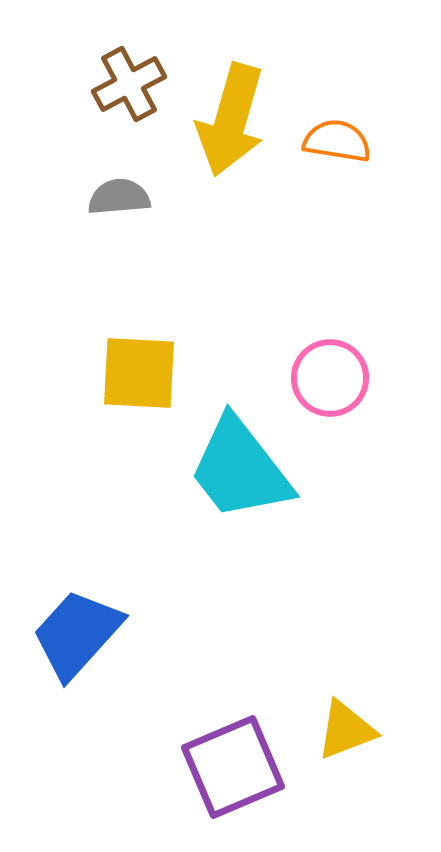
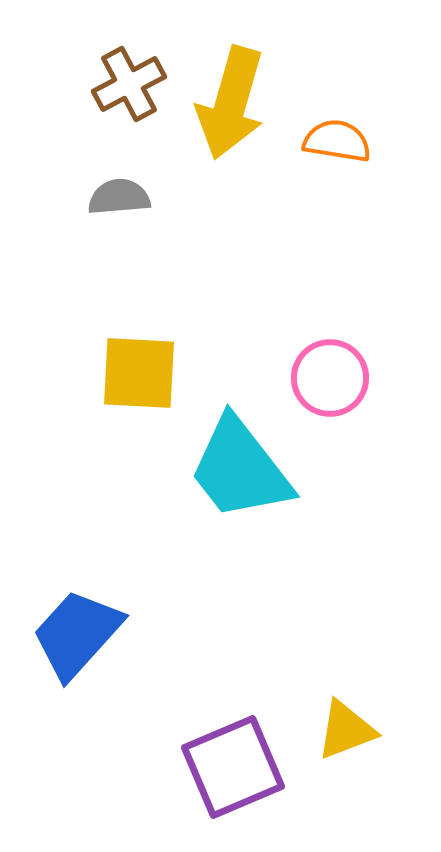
yellow arrow: moved 17 px up
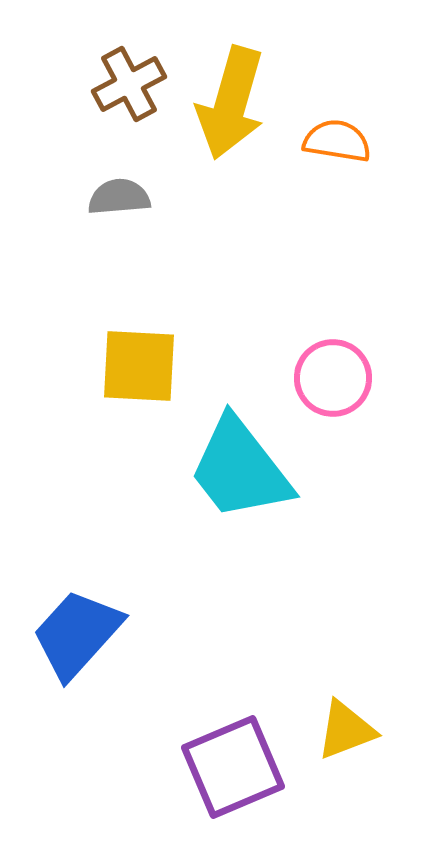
yellow square: moved 7 px up
pink circle: moved 3 px right
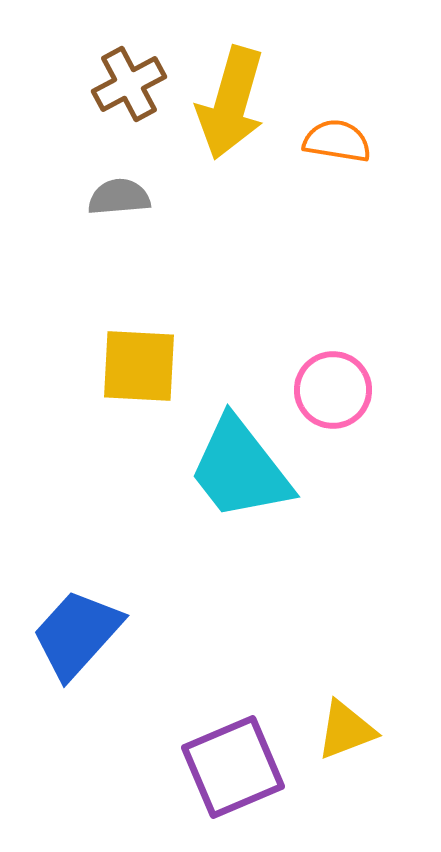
pink circle: moved 12 px down
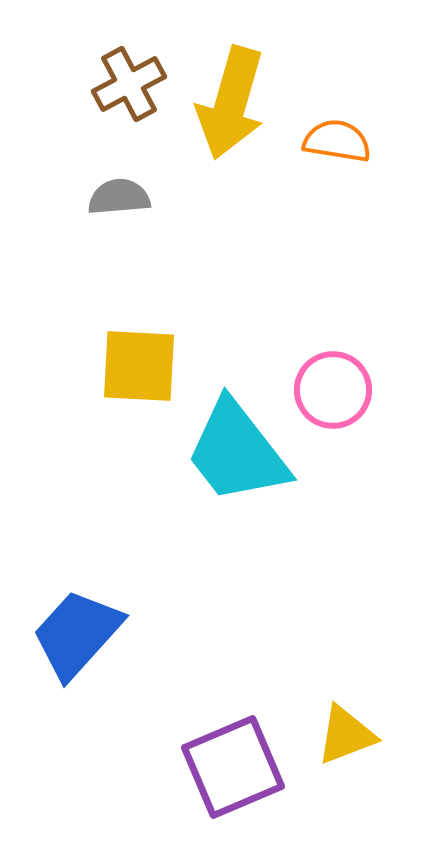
cyan trapezoid: moved 3 px left, 17 px up
yellow triangle: moved 5 px down
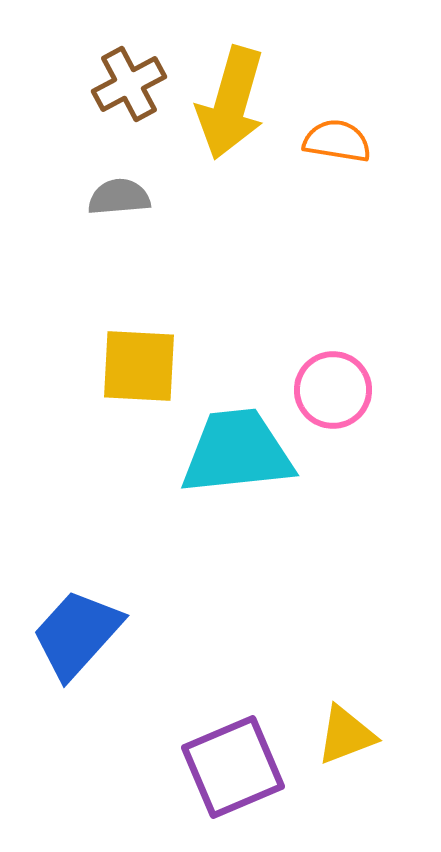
cyan trapezoid: rotated 122 degrees clockwise
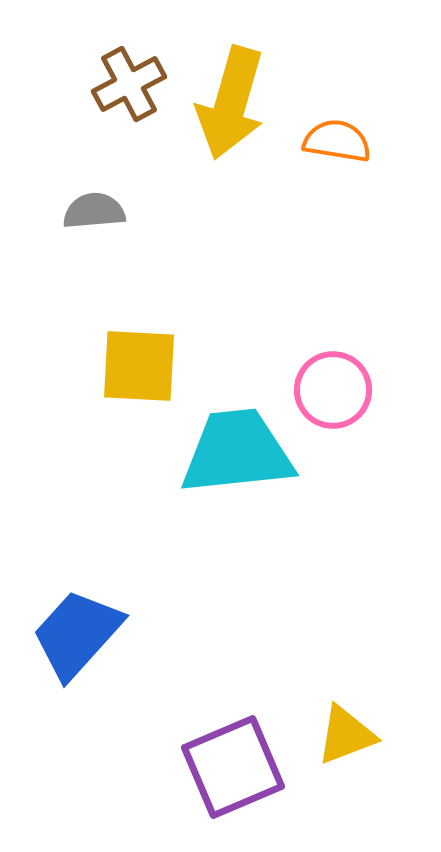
gray semicircle: moved 25 px left, 14 px down
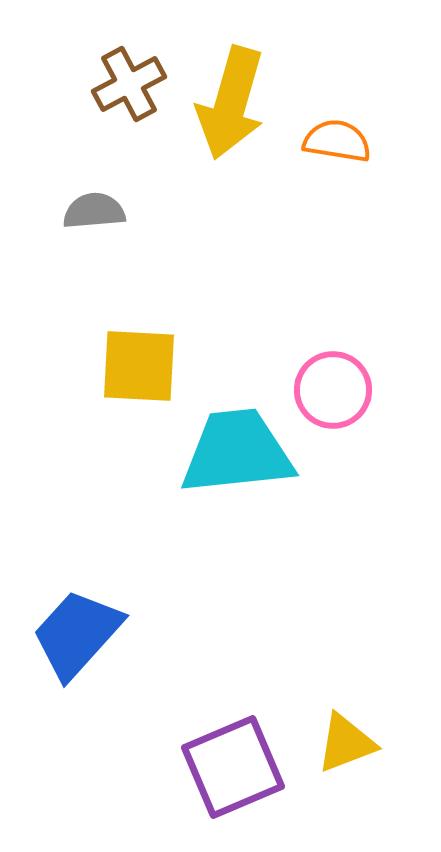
yellow triangle: moved 8 px down
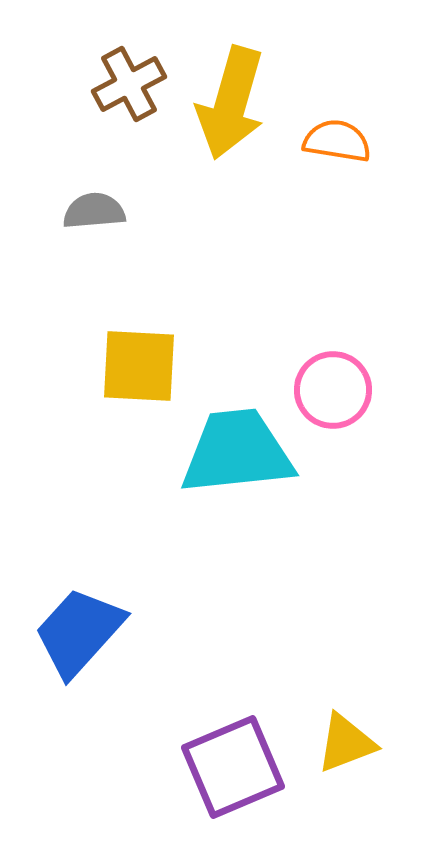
blue trapezoid: moved 2 px right, 2 px up
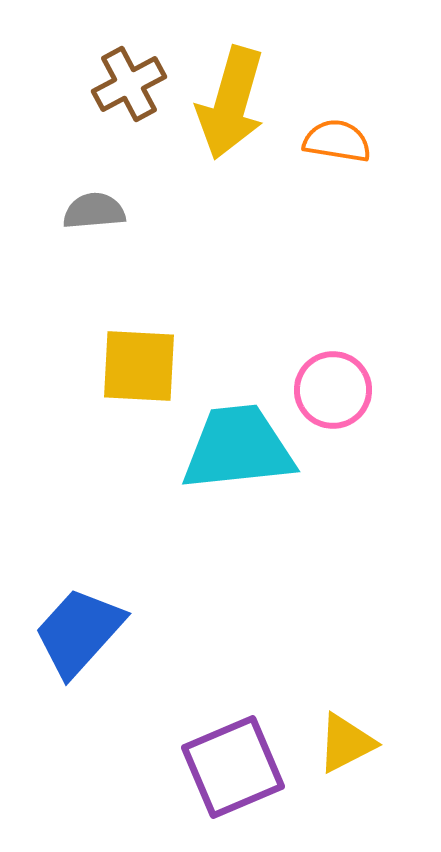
cyan trapezoid: moved 1 px right, 4 px up
yellow triangle: rotated 6 degrees counterclockwise
